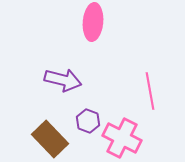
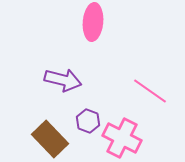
pink line: rotated 45 degrees counterclockwise
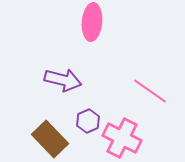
pink ellipse: moved 1 px left
purple hexagon: rotated 15 degrees clockwise
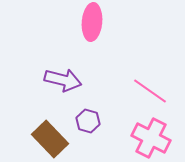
purple hexagon: rotated 20 degrees counterclockwise
pink cross: moved 29 px right
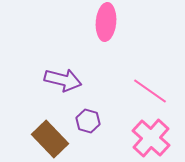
pink ellipse: moved 14 px right
pink cross: rotated 15 degrees clockwise
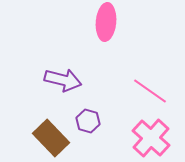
brown rectangle: moved 1 px right, 1 px up
